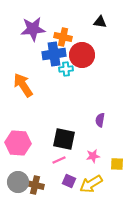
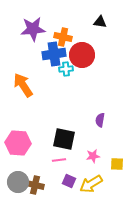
pink line: rotated 16 degrees clockwise
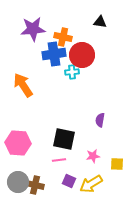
cyan cross: moved 6 px right, 3 px down
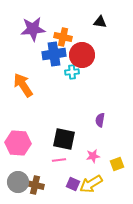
yellow square: rotated 24 degrees counterclockwise
purple square: moved 4 px right, 3 px down
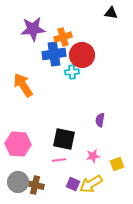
black triangle: moved 11 px right, 9 px up
orange cross: rotated 30 degrees counterclockwise
pink hexagon: moved 1 px down
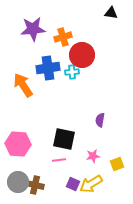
blue cross: moved 6 px left, 14 px down
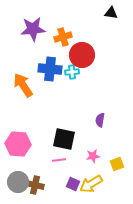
blue cross: moved 2 px right, 1 px down; rotated 15 degrees clockwise
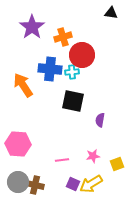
purple star: moved 1 px left, 2 px up; rotated 30 degrees counterclockwise
black square: moved 9 px right, 38 px up
pink line: moved 3 px right
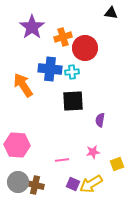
red circle: moved 3 px right, 7 px up
black square: rotated 15 degrees counterclockwise
pink hexagon: moved 1 px left, 1 px down
pink star: moved 4 px up
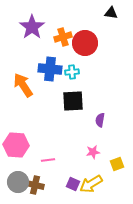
red circle: moved 5 px up
pink hexagon: moved 1 px left
pink line: moved 14 px left
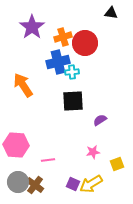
blue cross: moved 8 px right, 7 px up; rotated 20 degrees counterclockwise
purple semicircle: rotated 48 degrees clockwise
brown cross: rotated 24 degrees clockwise
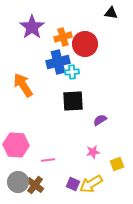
red circle: moved 1 px down
